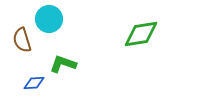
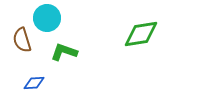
cyan circle: moved 2 px left, 1 px up
green L-shape: moved 1 px right, 12 px up
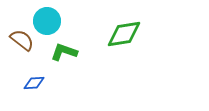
cyan circle: moved 3 px down
green diamond: moved 17 px left
brown semicircle: rotated 145 degrees clockwise
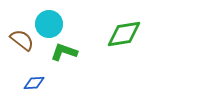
cyan circle: moved 2 px right, 3 px down
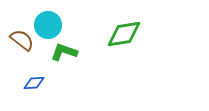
cyan circle: moved 1 px left, 1 px down
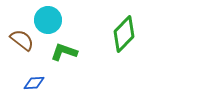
cyan circle: moved 5 px up
green diamond: rotated 36 degrees counterclockwise
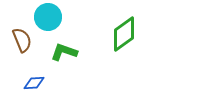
cyan circle: moved 3 px up
green diamond: rotated 9 degrees clockwise
brown semicircle: rotated 30 degrees clockwise
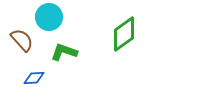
cyan circle: moved 1 px right
brown semicircle: rotated 20 degrees counterclockwise
blue diamond: moved 5 px up
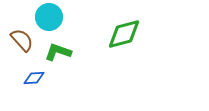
green diamond: rotated 21 degrees clockwise
green L-shape: moved 6 px left
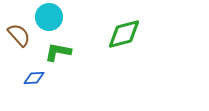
brown semicircle: moved 3 px left, 5 px up
green L-shape: rotated 8 degrees counterclockwise
